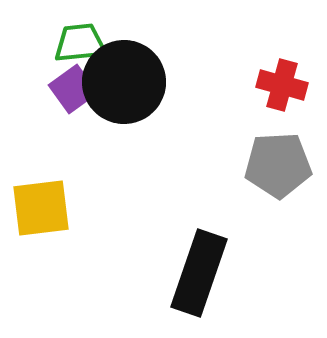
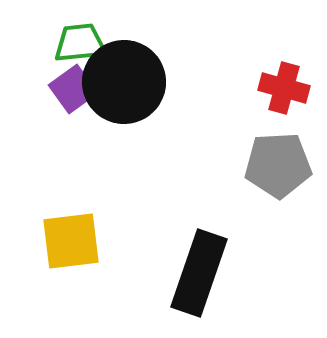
red cross: moved 2 px right, 3 px down
yellow square: moved 30 px right, 33 px down
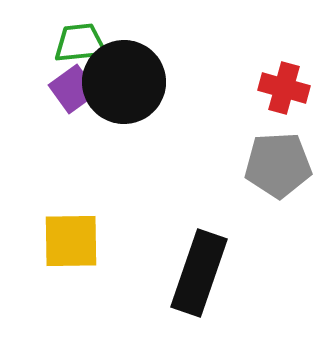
yellow square: rotated 6 degrees clockwise
